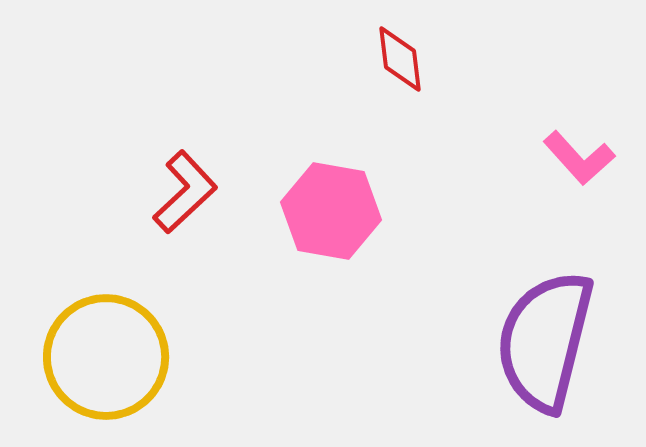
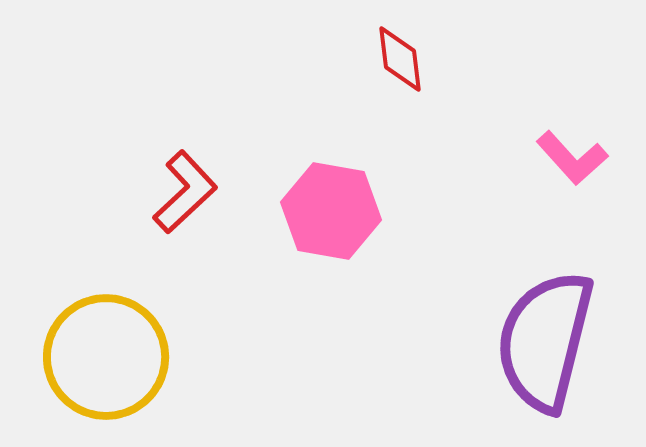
pink L-shape: moved 7 px left
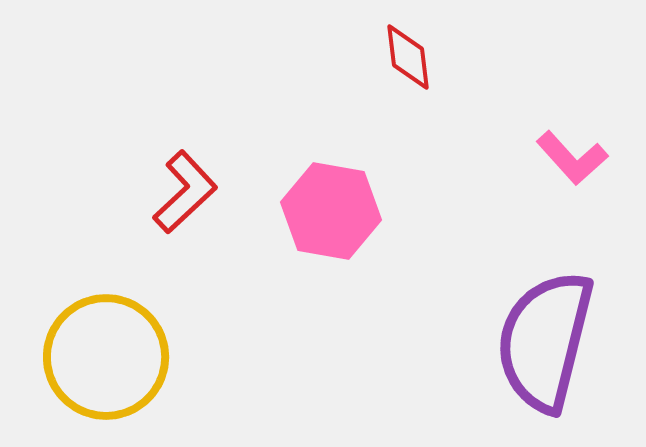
red diamond: moved 8 px right, 2 px up
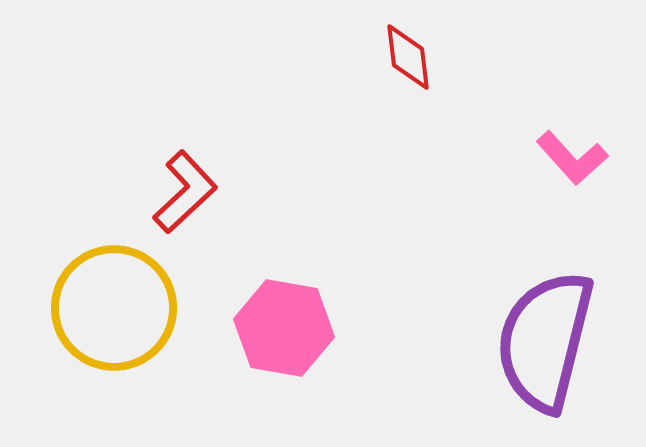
pink hexagon: moved 47 px left, 117 px down
yellow circle: moved 8 px right, 49 px up
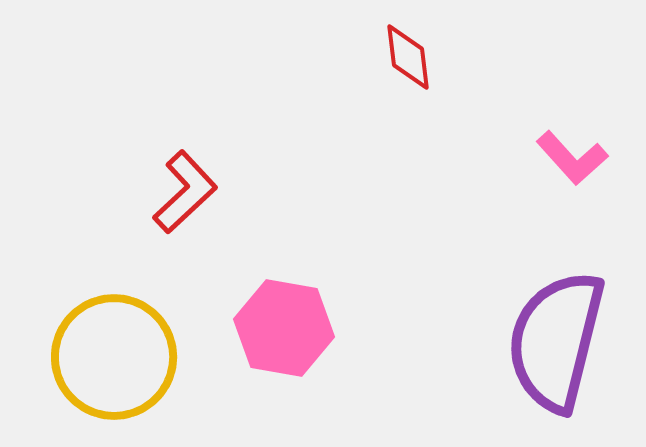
yellow circle: moved 49 px down
purple semicircle: moved 11 px right
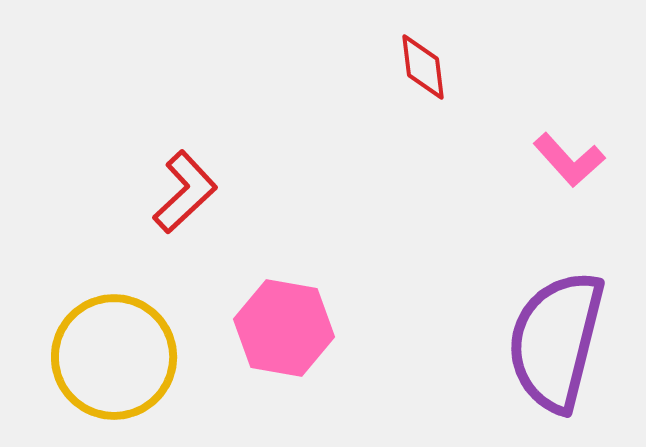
red diamond: moved 15 px right, 10 px down
pink L-shape: moved 3 px left, 2 px down
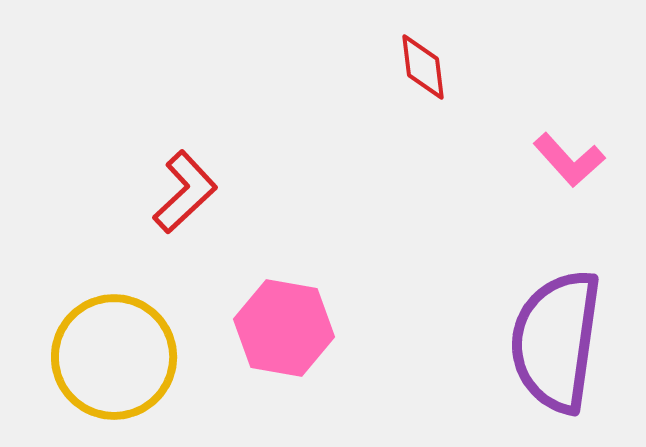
purple semicircle: rotated 6 degrees counterclockwise
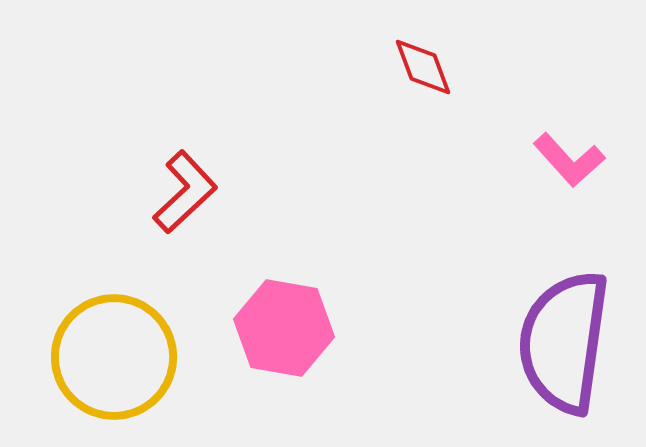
red diamond: rotated 14 degrees counterclockwise
purple semicircle: moved 8 px right, 1 px down
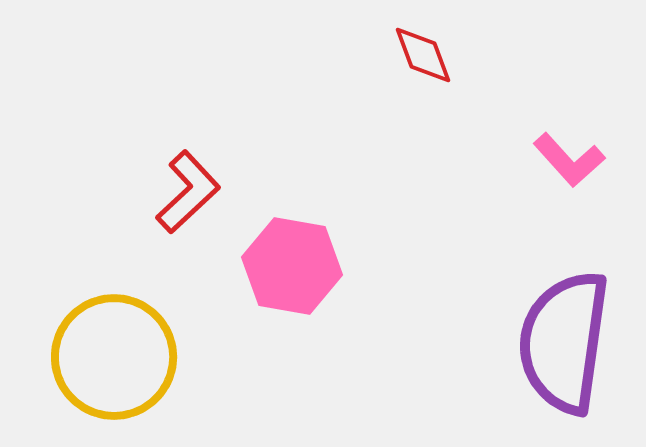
red diamond: moved 12 px up
red L-shape: moved 3 px right
pink hexagon: moved 8 px right, 62 px up
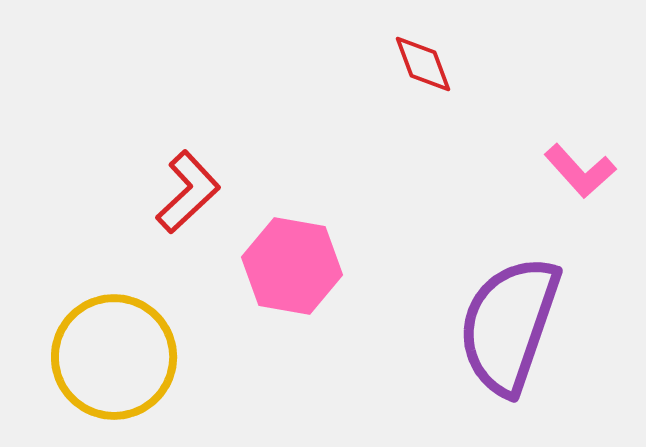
red diamond: moved 9 px down
pink L-shape: moved 11 px right, 11 px down
purple semicircle: moved 55 px left, 17 px up; rotated 11 degrees clockwise
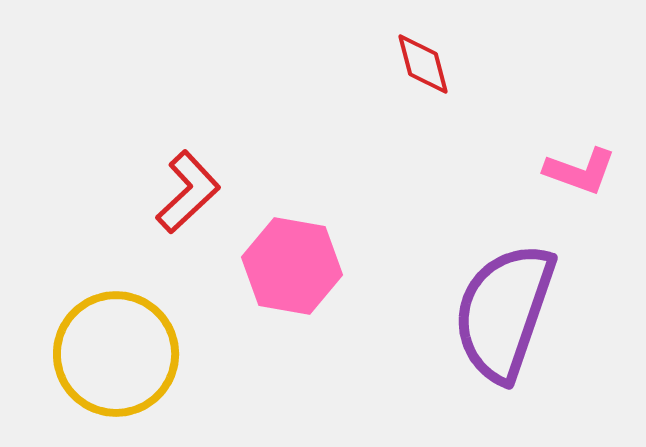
red diamond: rotated 6 degrees clockwise
pink L-shape: rotated 28 degrees counterclockwise
purple semicircle: moved 5 px left, 13 px up
yellow circle: moved 2 px right, 3 px up
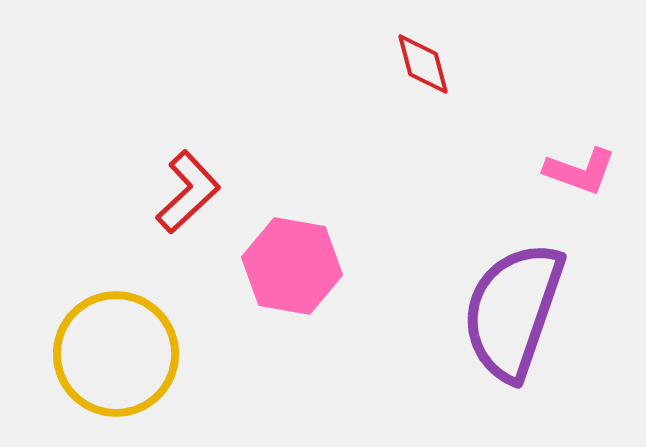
purple semicircle: moved 9 px right, 1 px up
